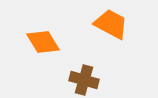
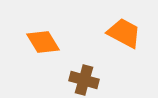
orange trapezoid: moved 13 px right, 9 px down
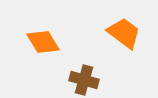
orange trapezoid: rotated 9 degrees clockwise
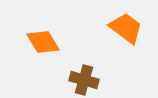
orange trapezoid: moved 2 px right, 5 px up
